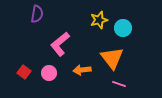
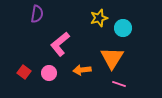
yellow star: moved 2 px up
orange triangle: rotated 10 degrees clockwise
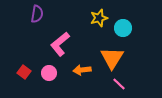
pink line: rotated 24 degrees clockwise
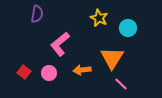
yellow star: rotated 30 degrees counterclockwise
cyan circle: moved 5 px right
pink line: moved 2 px right
